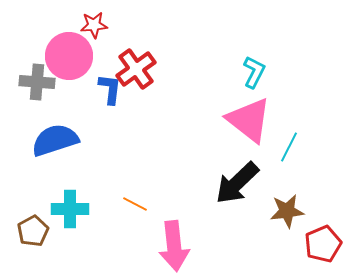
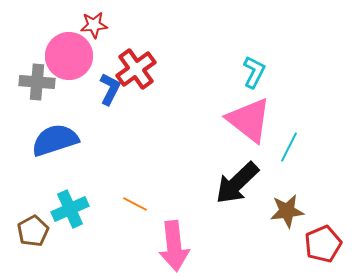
blue L-shape: rotated 20 degrees clockwise
cyan cross: rotated 24 degrees counterclockwise
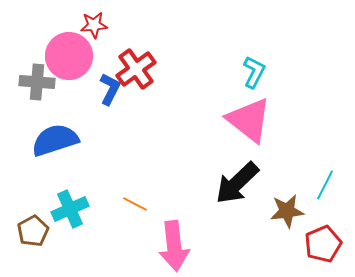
cyan line: moved 36 px right, 38 px down
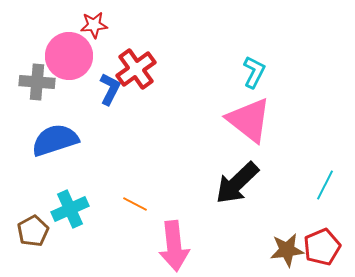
brown star: moved 39 px down
red pentagon: moved 1 px left, 3 px down
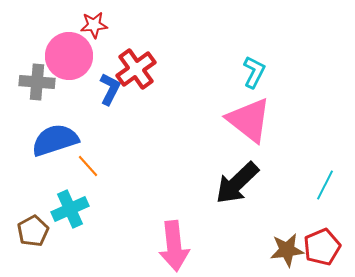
orange line: moved 47 px left, 38 px up; rotated 20 degrees clockwise
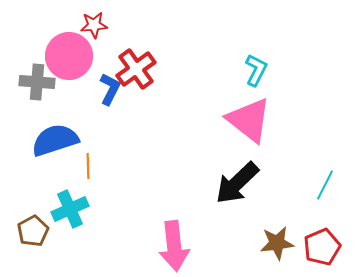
cyan L-shape: moved 2 px right, 2 px up
orange line: rotated 40 degrees clockwise
brown star: moved 10 px left, 7 px up
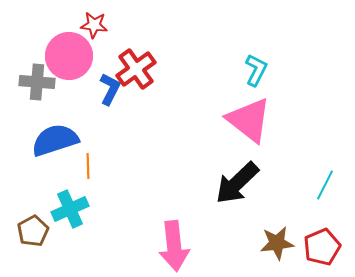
red star: rotated 12 degrees clockwise
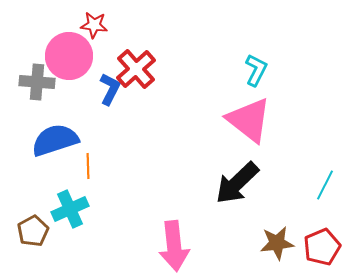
red cross: rotated 6 degrees counterclockwise
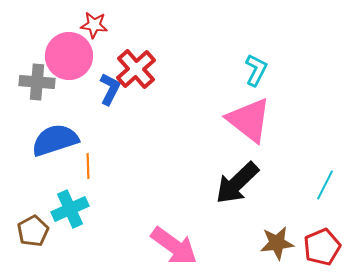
pink arrow: rotated 48 degrees counterclockwise
